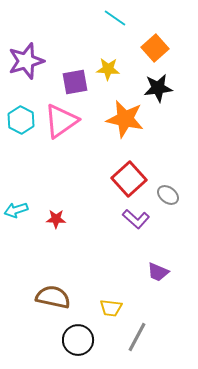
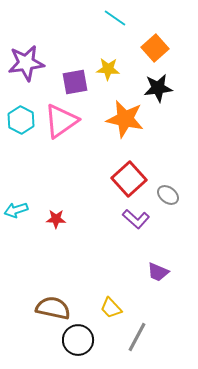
purple star: moved 2 px down; rotated 9 degrees clockwise
brown semicircle: moved 11 px down
yellow trapezoid: rotated 40 degrees clockwise
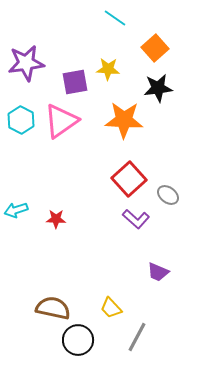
orange star: moved 1 px left, 1 px down; rotated 9 degrees counterclockwise
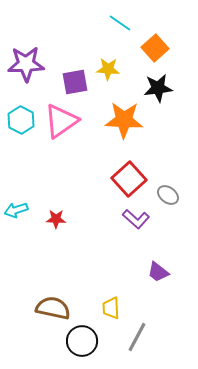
cyan line: moved 5 px right, 5 px down
purple star: moved 1 px down; rotated 6 degrees clockwise
purple trapezoid: rotated 15 degrees clockwise
yellow trapezoid: rotated 40 degrees clockwise
black circle: moved 4 px right, 1 px down
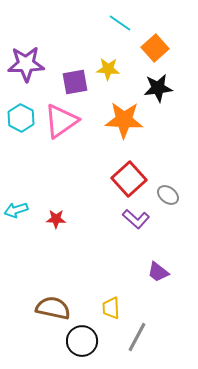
cyan hexagon: moved 2 px up
